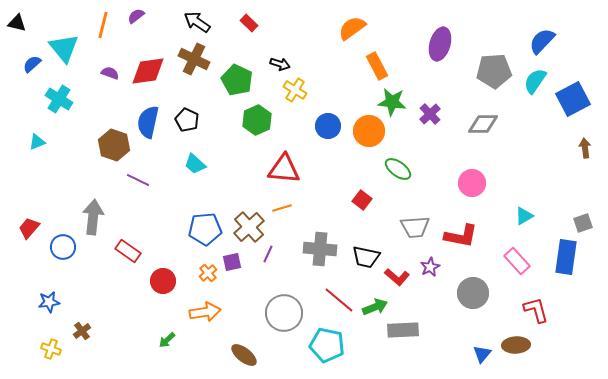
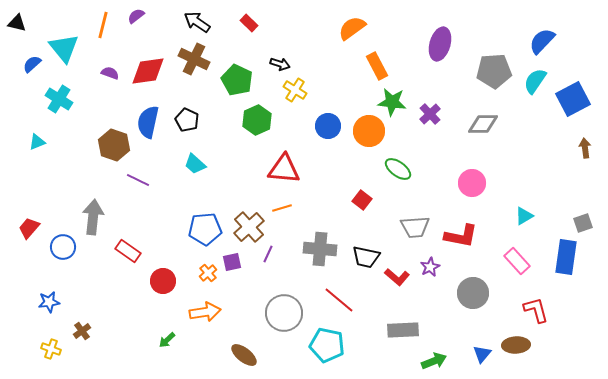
green arrow at (375, 307): moved 59 px right, 54 px down
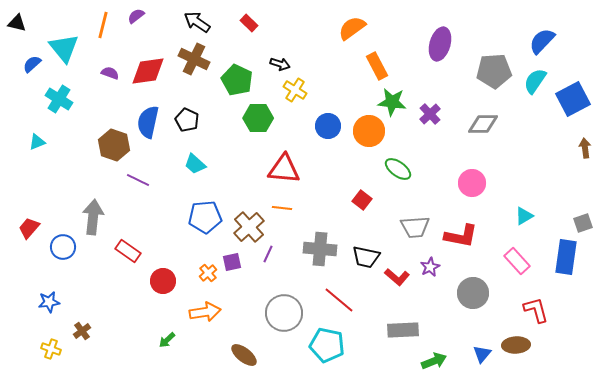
green hexagon at (257, 120): moved 1 px right, 2 px up; rotated 24 degrees clockwise
orange line at (282, 208): rotated 24 degrees clockwise
blue pentagon at (205, 229): moved 12 px up
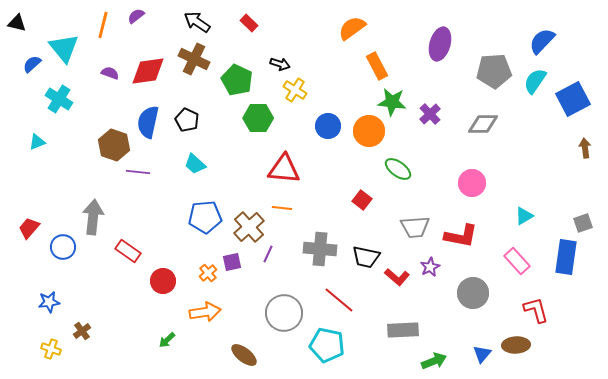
purple line at (138, 180): moved 8 px up; rotated 20 degrees counterclockwise
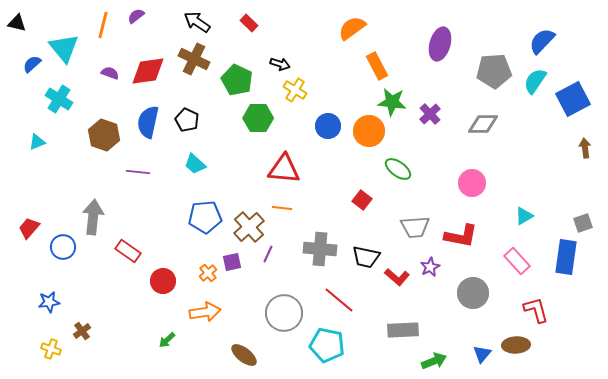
brown hexagon at (114, 145): moved 10 px left, 10 px up
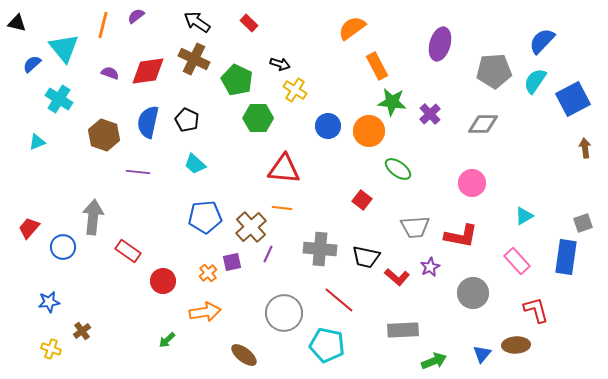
brown cross at (249, 227): moved 2 px right
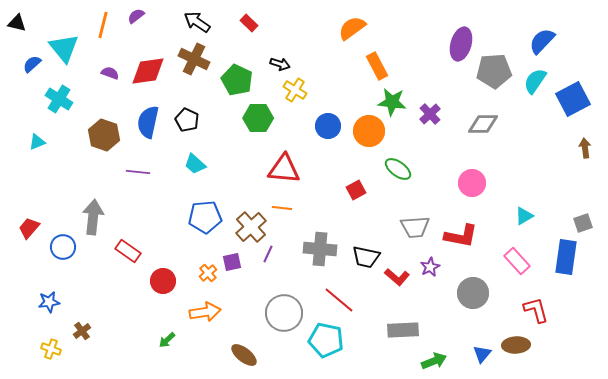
purple ellipse at (440, 44): moved 21 px right
red square at (362, 200): moved 6 px left, 10 px up; rotated 24 degrees clockwise
cyan pentagon at (327, 345): moved 1 px left, 5 px up
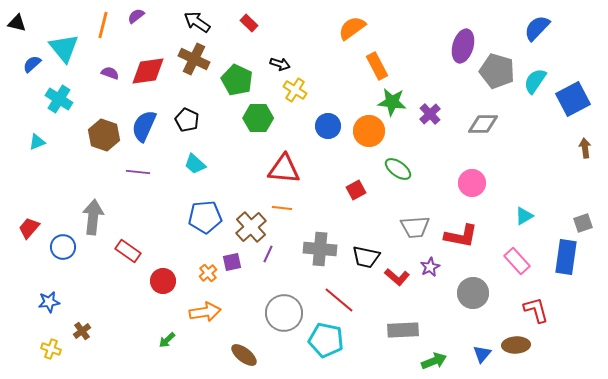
blue semicircle at (542, 41): moved 5 px left, 13 px up
purple ellipse at (461, 44): moved 2 px right, 2 px down
gray pentagon at (494, 71): moved 3 px right; rotated 20 degrees clockwise
blue semicircle at (148, 122): moved 4 px left, 4 px down; rotated 12 degrees clockwise
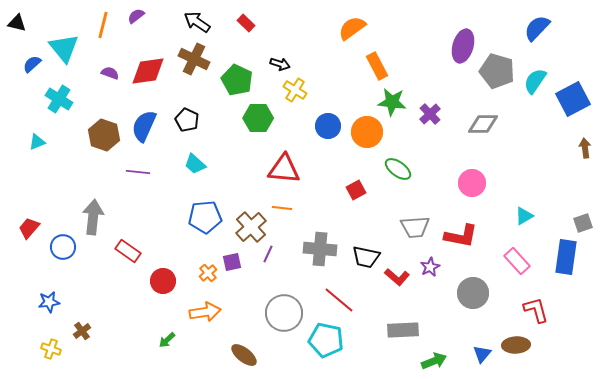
red rectangle at (249, 23): moved 3 px left
orange circle at (369, 131): moved 2 px left, 1 px down
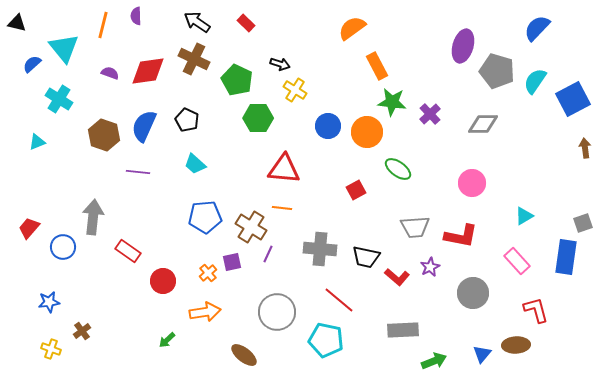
purple semicircle at (136, 16): rotated 54 degrees counterclockwise
brown cross at (251, 227): rotated 16 degrees counterclockwise
gray circle at (284, 313): moved 7 px left, 1 px up
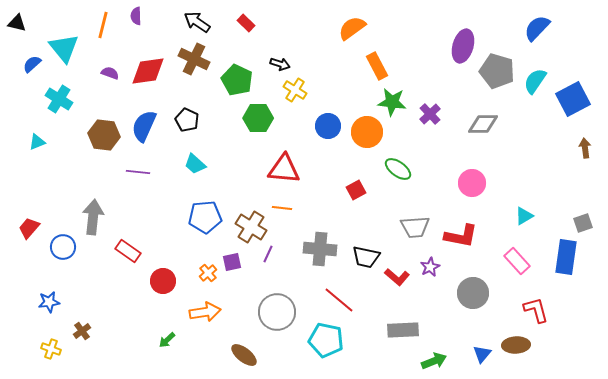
brown hexagon at (104, 135): rotated 12 degrees counterclockwise
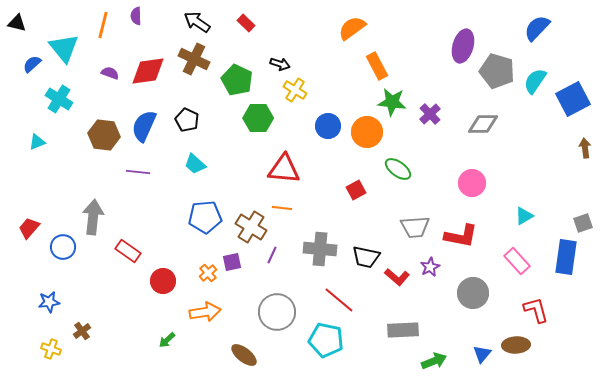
purple line at (268, 254): moved 4 px right, 1 px down
